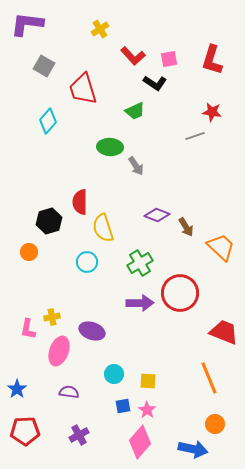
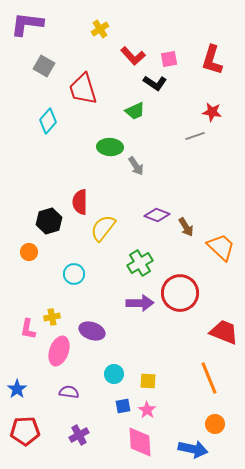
yellow semicircle at (103, 228): rotated 56 degrees clockwise
cyan circle at (87, 262): moved 13 px left, 12 px down
pink diamond at (140, 442): rotated 44 degrees counterclockwise
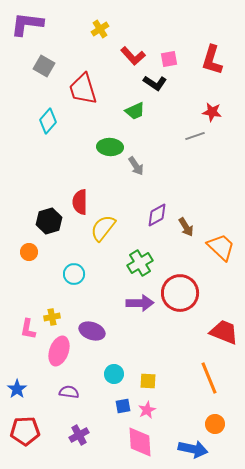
purple diamond at (157, 215): rotated 50 degrees counterclockwise
pink star at (147, 410): rotated 12 degrees clockwise
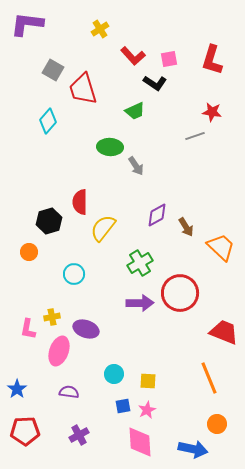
gray square at (44, 66): moved 9 px right, 4 px down
purple ellipse at (92, 331): moved 6 px left, 2 px up
orange circle at (215, 424): moved 2 px right
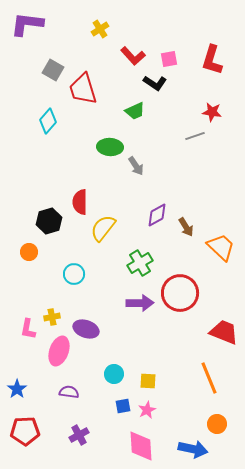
pink diamond at (140, 442): moved 1 px right, 4 px down
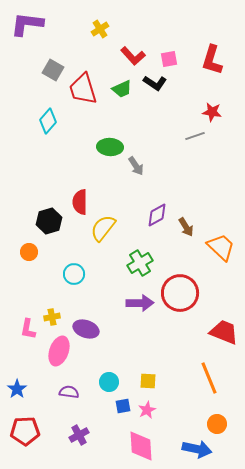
green trapezoid at (135, 111): moved 13 px left, 22 px up
cyan circle at (114, 374): moved 5 px left, 8 px down
blue arrow at (193, 449): moved 4 px right
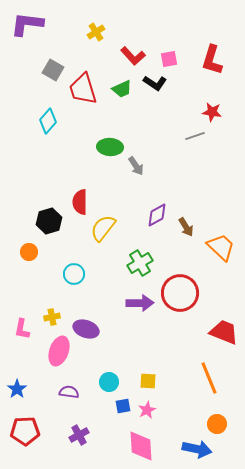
yellow cross at (100, 29): moved 4 px left, 3 px down
pink L-shape at (28, 329): moved 6 px left
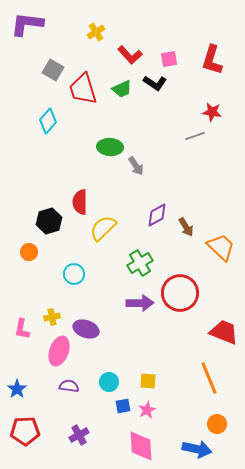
red L-shape at (133, 56): moved 3 px left, 1 px up
yellow semicircle at (103, 228): rotated 8 degrees clockwise
purple semicircle at (69, 392): moved 6 px up
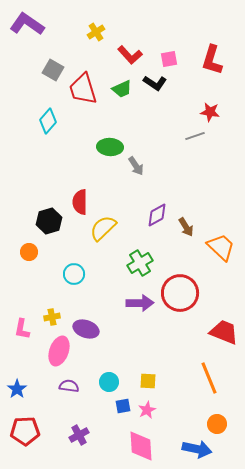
purple L-shape at (27, 24): rotated 28 degrees clockwise
red star at (212, 112): moved 2 px left
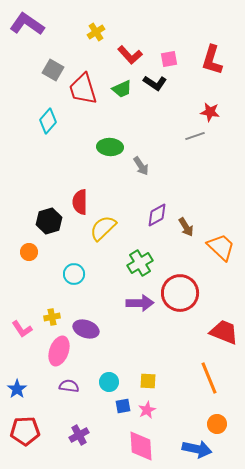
gray arrow at (136, 166): moved 5 px right
pink L-shape at (22, 329): rotated 45 degrees counterclockwise
